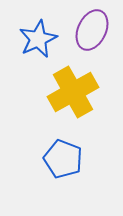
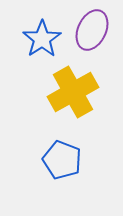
blue star: moved 4 px right; rotated 9 degrees counterclockwise
blue pentagon: moved 1 px left, 1 px down
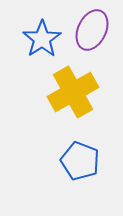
blue pentagon: moved 18 px right, 1 px down
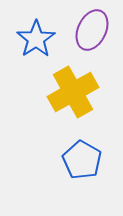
blue star: moved 6 px left
blue pentagon: moved 2 px right, 1 px up; rotated 9 degrees clockwise
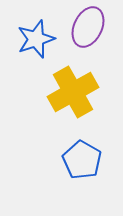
purple ellipse: moved 4 px left, 3 px up
blue star: rotated 15 degrees clockwise
